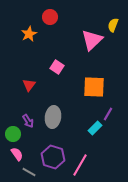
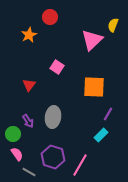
orange star: moved 1 px down
cyan rectangle: moved 6 px right, 7 px down
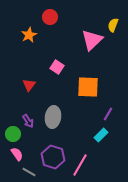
orange square: moved 6 px left
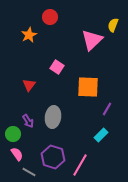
purple line: moved 1 px left, 5 px up
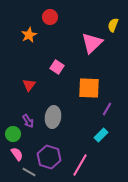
pink triangle: moved 3 px down
orange square: moved 1 px right, 1 px down
purple hexagon: moved 4 px left
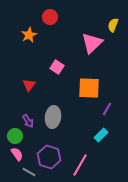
green circle: moved 2 px right, 2 px down
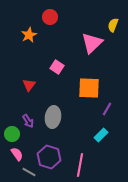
green circle: moved 3 px left, 2 px up
pink line: rotated 20 degrees counterclockwise
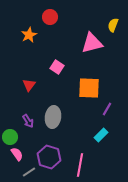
pink triangle: rotated 30 degrees clockwise
green circle: moved 2 px left, 3 px down
gray line: rotated 64 degrees counterclockwise
